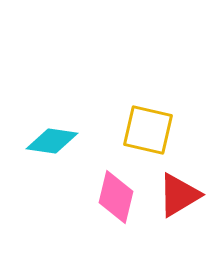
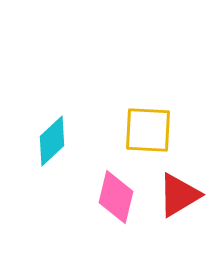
yellow square: rotated 10 degrees counterclockwise
cyan diamond: rotated 51 degrees counterclockwise
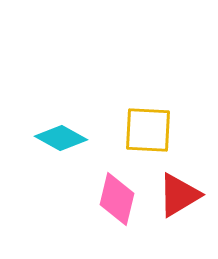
cyan diamond: moved 9 px right, 3 px up; rotated 72 degrees clockwise
pink diamond: moved 1 px right, 2 px down
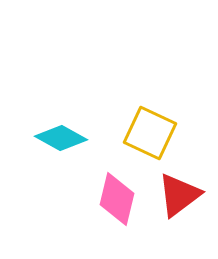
yellow square: moved 2 px right, 3 px down; rotated 22 degrees clockwise
red triangle: rotated 6 degrees counterclockwise
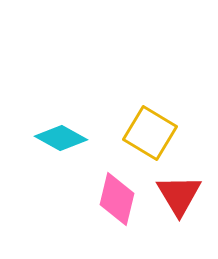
yellow square: rotated 6 degrees clockwise
red triangle: rotated 24 degrees counterclockwise
